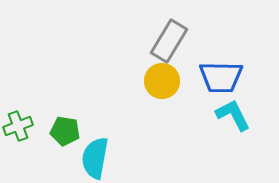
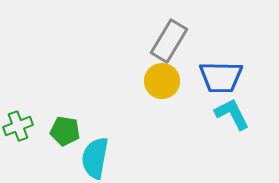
cyan L-shape: moved 1 px left, 1 px up
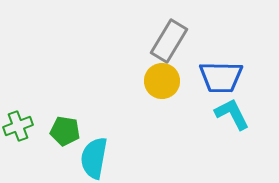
cyan semicircle: moved 1 px left
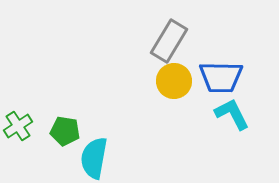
yellow circle: moved 12 px right
green cross: rotated 12 degrees counterclockwise
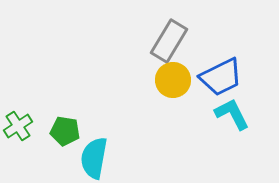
blue trapezoid: rotated 27 degrees counterclockwise
yellow circle: moved 1 px left, 1 px up
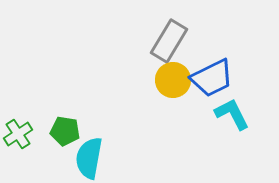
blue trapezoid: moved 9 px left, 1 px down
green cross: moved 8 px down
cyan semicircle: moved 5 px left
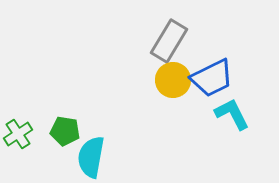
cyan semicircle: moved 2 px right, 1 px up
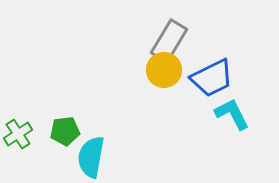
yellow circle: moved 9 px left, 10 px up
green pentagon: rotated 16 degrees counterclockwise
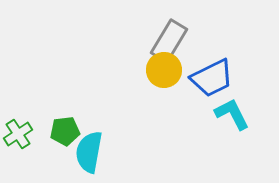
cyan semicircle: moved 2 px left, 5 px up
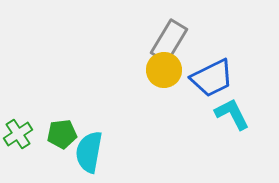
green pentagon: moved 3 px left, 3 px down
